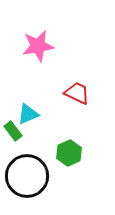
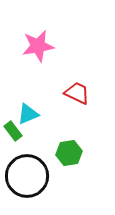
green hexagon: rotated 15 degrees clockwise
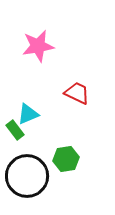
green rectangle: moved 2 px right, 1 px up
green hexagon: moved 3 px left, 6 px down
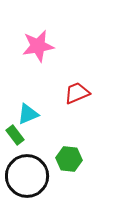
red trapezoid: rotated 48 degrees counterclockwise
green rectangle: moved 5 px down
green hexagon: moved 3 px right; rotated 15 degrees clockwise
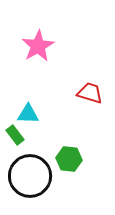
pink star: rotated 20 degrees counterclockwise
red trapezoid: moved 13 px right; rotated 40 degrees clockwise
cyan triangle: rotated 25 degrees clockwise
black circle: moved 3 px right
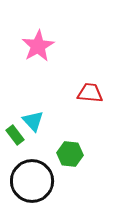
red trapezoid: rotated 12 degrees counterclockwise
cyan triangle: moved 5 px right, 7 px down; rotated 45 degrees clockwise
green hexagon: moved 1 px right, 5 px up
black circle: moved 2 px right, 5 px down
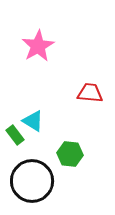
cyan triangle: rotated 15 degrees counterclockwise
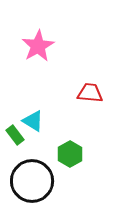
green hexagon: rotated 25 degrees clockwise
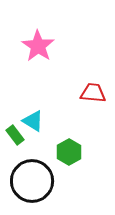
pink star: rotated 8 degrees counterclockwise
red trapezoid: moved 3 px right
green hexagon: moved 1 px left, 2 px up
